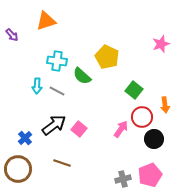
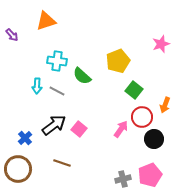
yellow pentagon: moved 11 px right, 4 px down; rotated 25 degrees clockwise
orange arrow: rotated 28 degrees clockwise
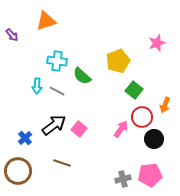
pink star: moved 4 px left, 1 px up
brown circle: moved 2 px down
pink pentagon: rotated 15 degrees clockwise
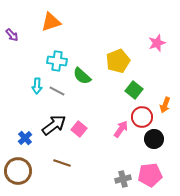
orange triangle: moved 5 px right, 1 px down
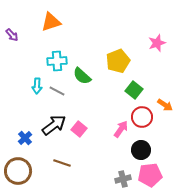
cyan cross: rotated 12 degrees counterclockwise
orange arrow: rotated 77 degrees counterclockwise
black circle: moved 13 px left, 11 px down
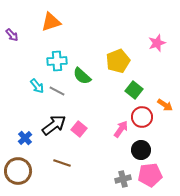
cyan arrow: rotated 42 degrees counterclockwise
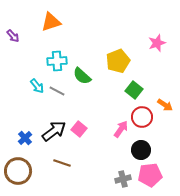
purple arrow: moved 1 px right, 1 px down
black arrow: moved 6 px down
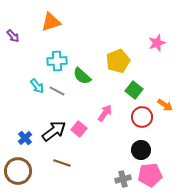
pink arrow: moved 16 px left, 16 px up
